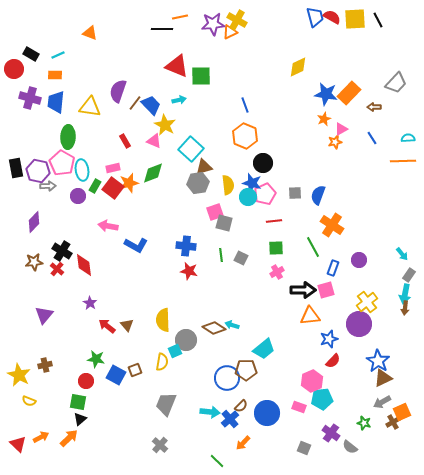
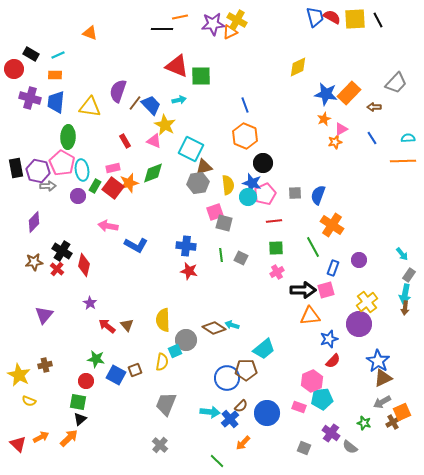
cyan square at (191, 149): rotated 15 degrees counterclockwise
red diamond at (84, 265): rotated 20 degrees clockwise
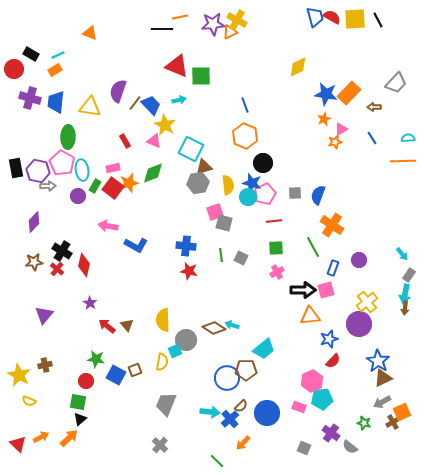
orange rectangle at (55, 75): moved 5 px up; rotated 32 degrees counterclockwise
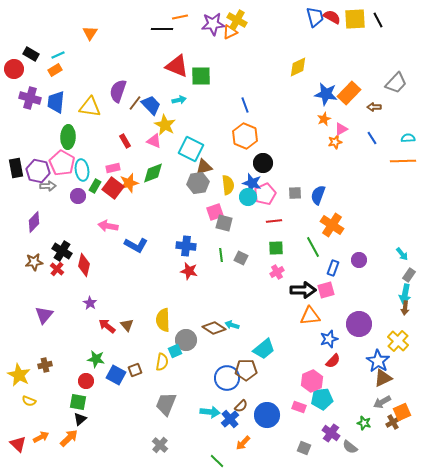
orange triangle at (90, 33): rotated 42 degrees clockwise
yellow cross at (367, 302): moved 31 px right, 39 px down; rotated 10 degrees counterclockwise
blue circle at (267, 413): moved 2 px down
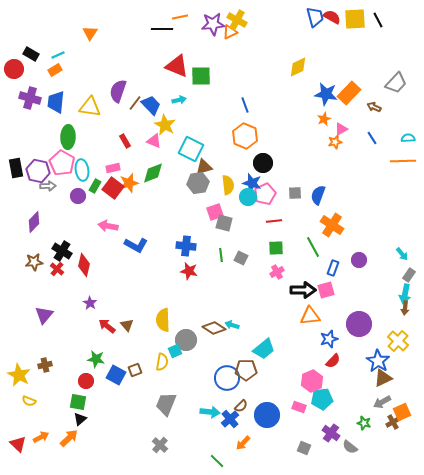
brown arrow at (374, 107): rotated 24 degrees clockwise
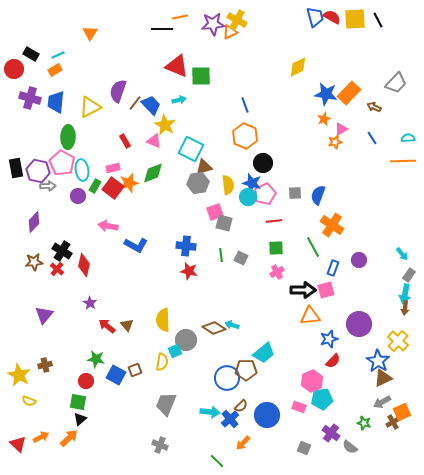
yellow triangle at (90, 107): rotated 35 degrees counterclockwise
cyan trapezoid at (264, 349): moved 4 px down
gray cross at (160, 445): rotated 21 degrees counterclockwise
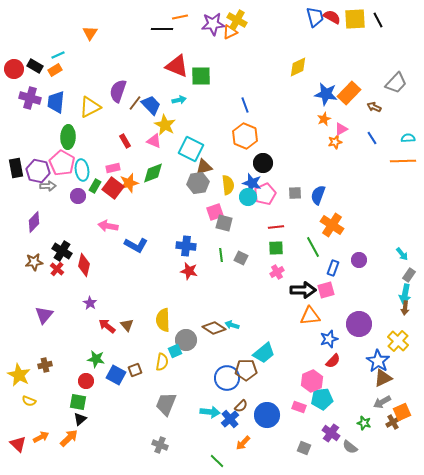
black rectangle at (31, 54): moved 4 px right, 12 px down
red line at (274, 221): moved 2 px right, 6 px down
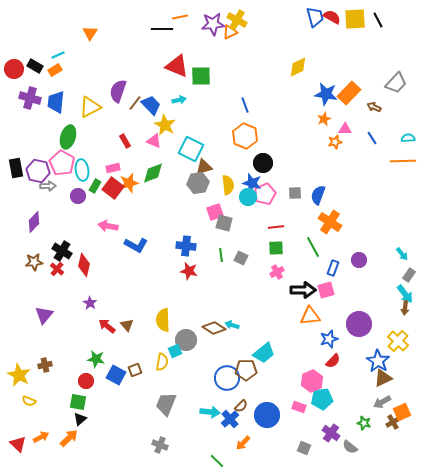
pink triangle at (341, 129): moved 4 px right; rotated 32 degrees clockwise
green ellipse at (68, 137): rotated 15 degrees clockwise
orange cross at (332, 225): moved 2 px left, 3 px up
cyan arrow at (405, 294): rotated 48 degrees counterclockwise
